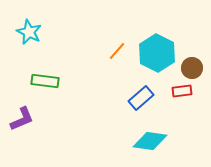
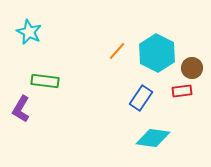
blue rectangle: rotated 15 degrees counterclockwise
purple L-shape: moved 1 px left, 10 px up; rotated 144 degrees clockwise
cyan diamond: moved 3 px right, 3 px up
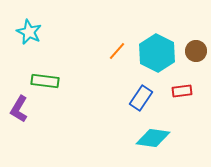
brown circle: moved 4 px right, 17 px up
purple L-shape: moved 2 px left
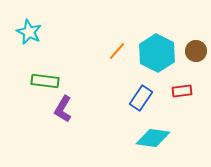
purple L-shape: moved 44 px right
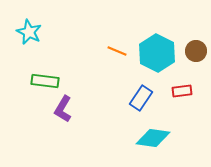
orange line: rotated 72 degrees clockwise
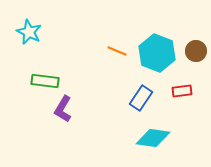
cyan hexagon: rotated 6 degrees counterclockwise
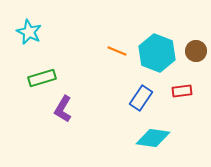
green rectangle: moved 3 px left, 3 px up; rotated 24 degrees counterclockwise
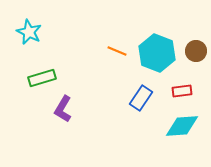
cyan diamond: moved 29 px right, 12 px up; rotated 12 degrees counterclockwise
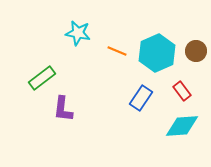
cyan star: moved 49 px right, 1 px down; rotated 15 degrees counterclockwise
cyan hexagon: rotated 15 degrees clockwise
green rectangle: rotated 20 degrees counterclockwise
red rectangle: rotated 60 degrees clockwise
purple L-shape: rotated 24 degrees counterclockwise
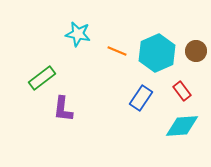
cyan star: moved 1 px down
